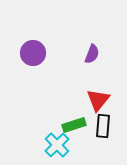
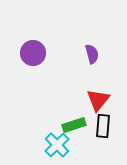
purple semicircle: rotated 36 degrees counterclockwise
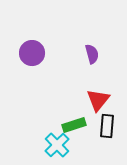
purple circle: moved 1 px left
black rectangle: moved 4 px right
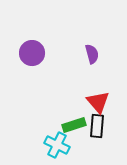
red triangle: moved 2 px down; rotated 20 degrees counterclockwise
black rectangle: moved 10 px left
cyan cross: rotated 20 degrees counterclockwise
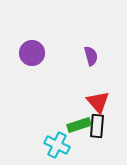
purple semicircle: moved 1 px left, 2 px down
green rectangle: moved 5 px right
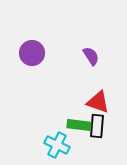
purple semicircle: rotated 18 degrees counterclockwise
red triangle: rotated 30 degrees counterclockwise
green rectangle: rotated 25 degrees clockwise
